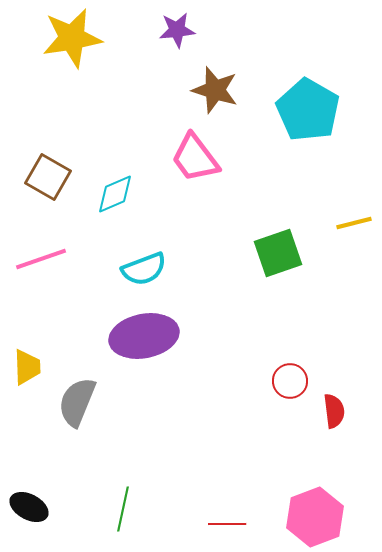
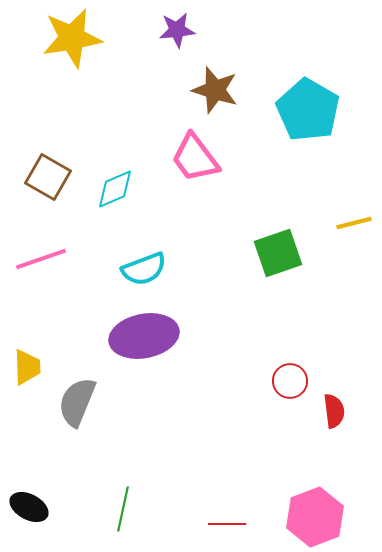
cyan diamond: moved 5 px up
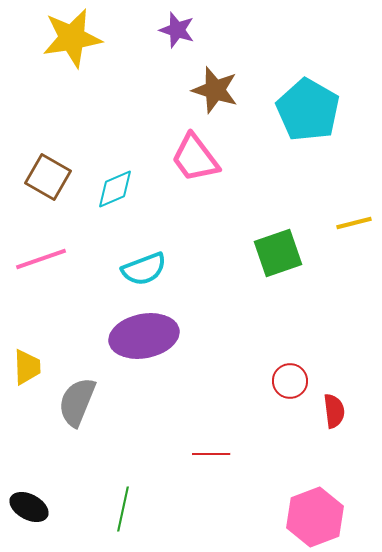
purple star: rotated 24 degrees clockwise
red line: moved 16 px left, 70 px up
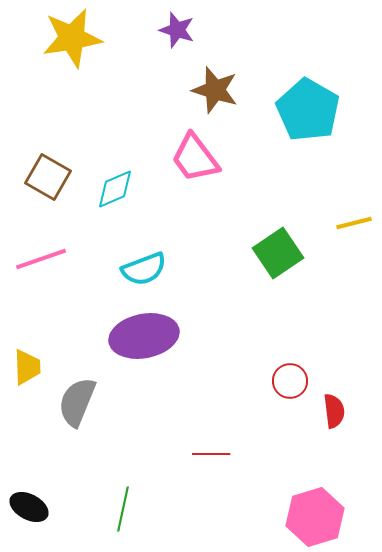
green square: rotated 15 degrees counterclockwise
pink hexagon: rotated 4 degrees clockwise
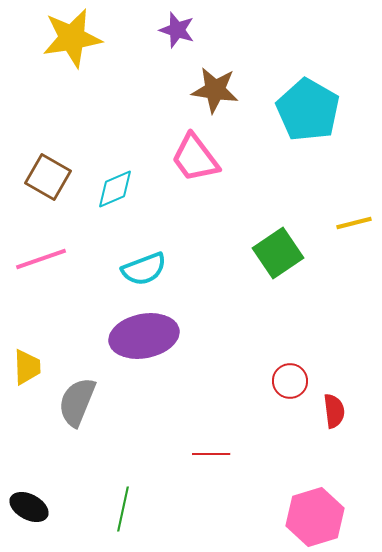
brown star: rotated 9 degrees counterclockwise
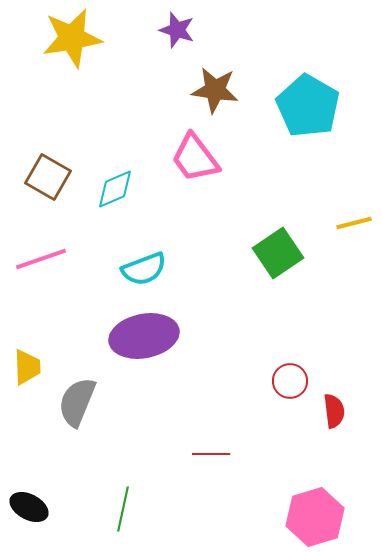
cyan pentagon: moved 4 px up
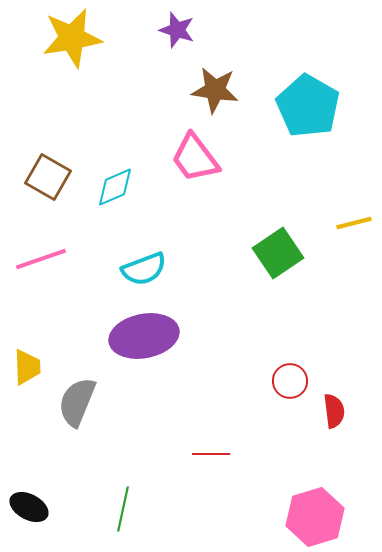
cyan diamond: moved 2 px up
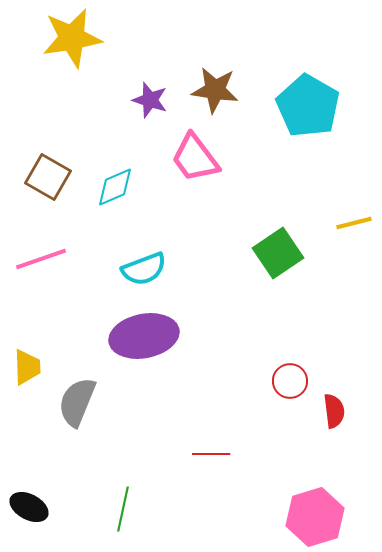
purple star: moved 27 px left, 70 px down
